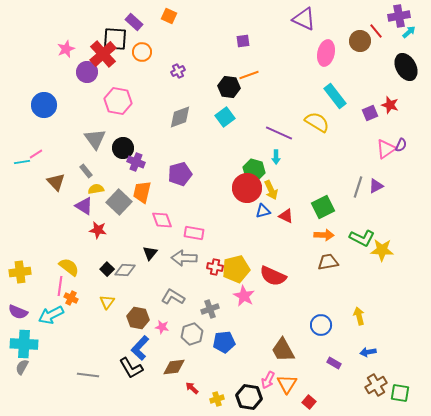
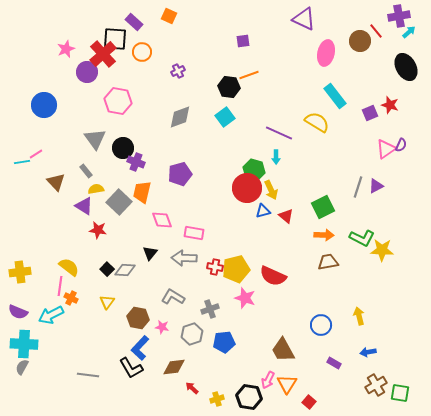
red triangle at (286, 216): rotated 14 degrees clockwise
pink star at (244, 296): moved 1 px right, 2 px down; rotated 10 degrees counterclockwise
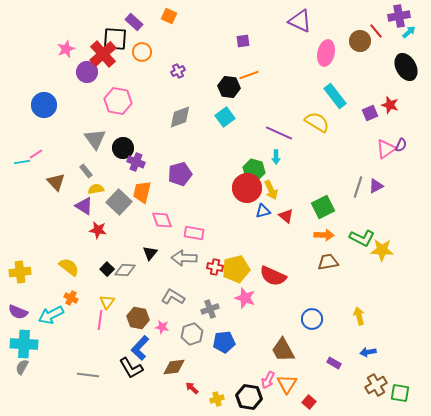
purple triangle at (304, 19): moved 4 px left, 2 px down
pink line at (60, 286): moved 40 px right, 34 px down
blue circle at (321, 325): moved 9 px left, 6 px up
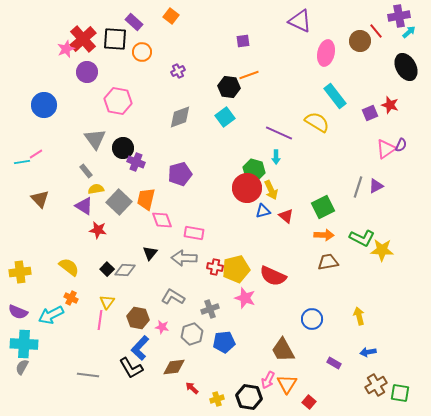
orange square at (169, 16): moved 2 px right; rotated 14 degrees clockwise
red cross at (103, 54): moved 20 px left, 15 px up
brown triangle at (56, 182): moved 16 px left, 17 px down
orange trapezoid at (142, 192): moved 4 px right, 7 px down
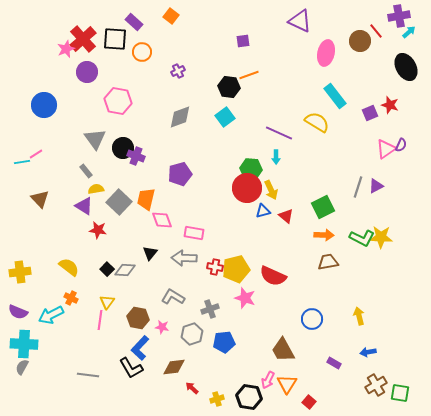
purple cross at (136, 162): moved 6 px up
green hexagon at (254, 170): moved 3 px left, 1 px up; rotated 10 degrees counterclockwise
yellow star at (382, 250): moved 1 px left, 13 px up
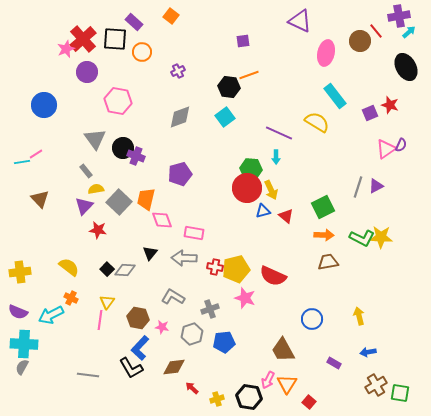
purple triangle at (84, 206): rotated 42 degrees clockwise
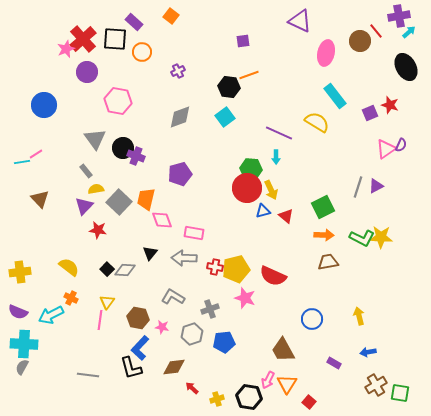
black L-shape at (131, 368): rotated 15 degrees clockwise
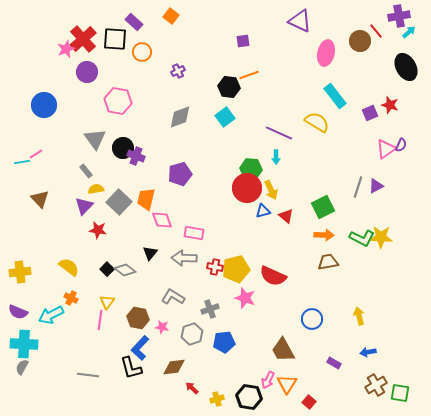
gray diamond at (125, 270): rotated 35 degrees clockwise
